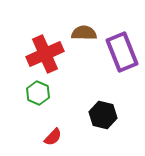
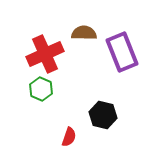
green hexagon: moved 3 px right, 4 px up
red semicircle: moved 16 px right; rotated 24 degrees counterclockwise
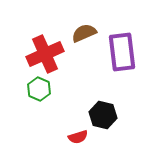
brown semicircle: rotated 25 degrees counterclockwise
purple rectangle: rotated 15 degrees clockwise
green hexagon: moved 2 px left
red semicircle: moved 9 px right; rotated 54 degrees clockwise
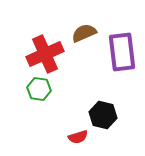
green hexagon: rotated 15 degrees counterclockwise
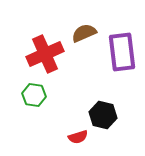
green hexagon: moved 5 px left, 6 px down
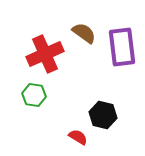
brown semicircle: rotated 60 degrees clockwise
purple rectangle: moved 5 px up
red semicircle: rotated 132 degrees counterclockwise
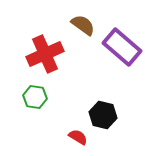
brown semicircle: moved 1 px left, 8 px up
purple rectangle: rotated 42 degrees counterclockwise
green hexagon: moved 1 px right, 2 px down
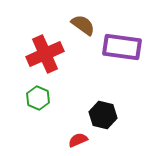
purple rectangle: rotated 33 degrees counterclockwise
green hexagon: moved 3 px right, 1 px down; rotated 15 degrees clockwise
red semicircle: moved 3 px down; rotated 54 degrees counterclockwise
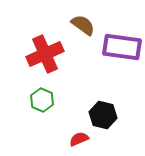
green hexagon: moved 4 px right, 2 px down
red semicircle: moved 1 px right, 1 px up
